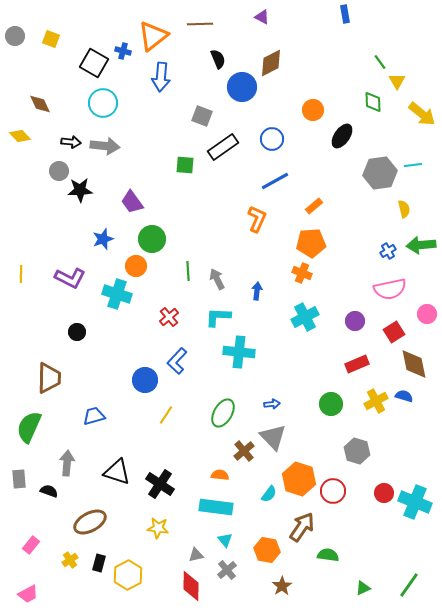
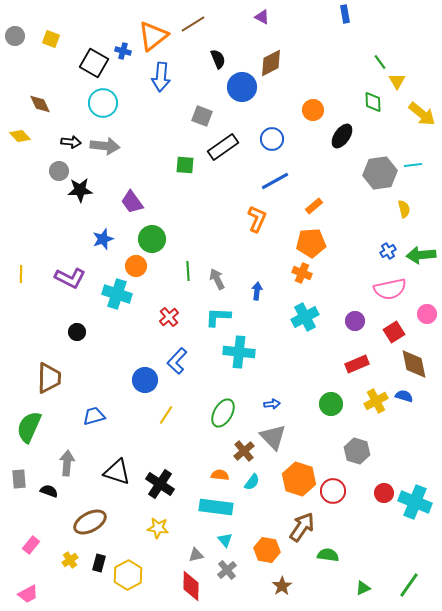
brown line at (200, 24): moved 7 px left; rotated 30 degrees counterclockwise
green arrow at (421, 245): moved 10 px down
cyan semicircle at (269, 494): moved 17 px left, 12 px up
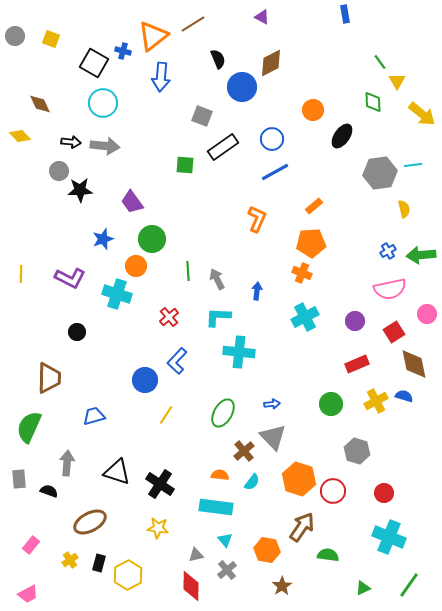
blue line at (275, 181): moved 9 px up
cyan cross at (415, 502): moved 26 px left, 35 px down
